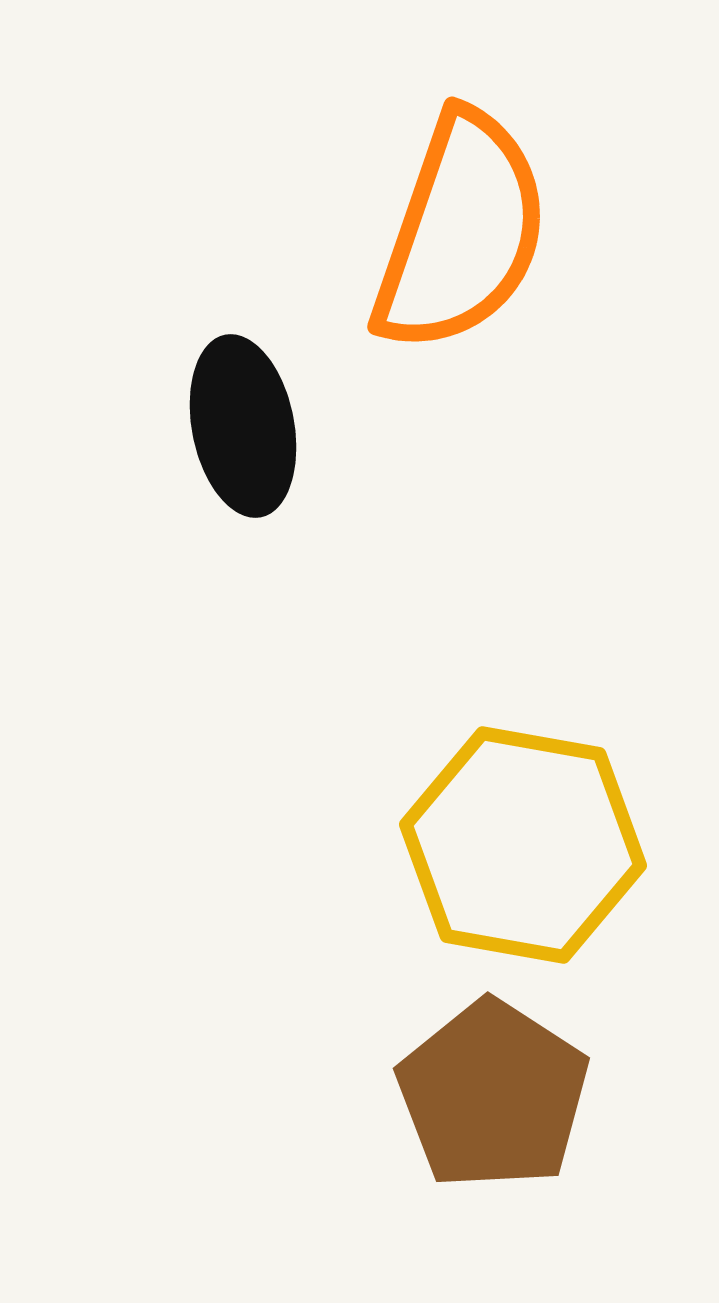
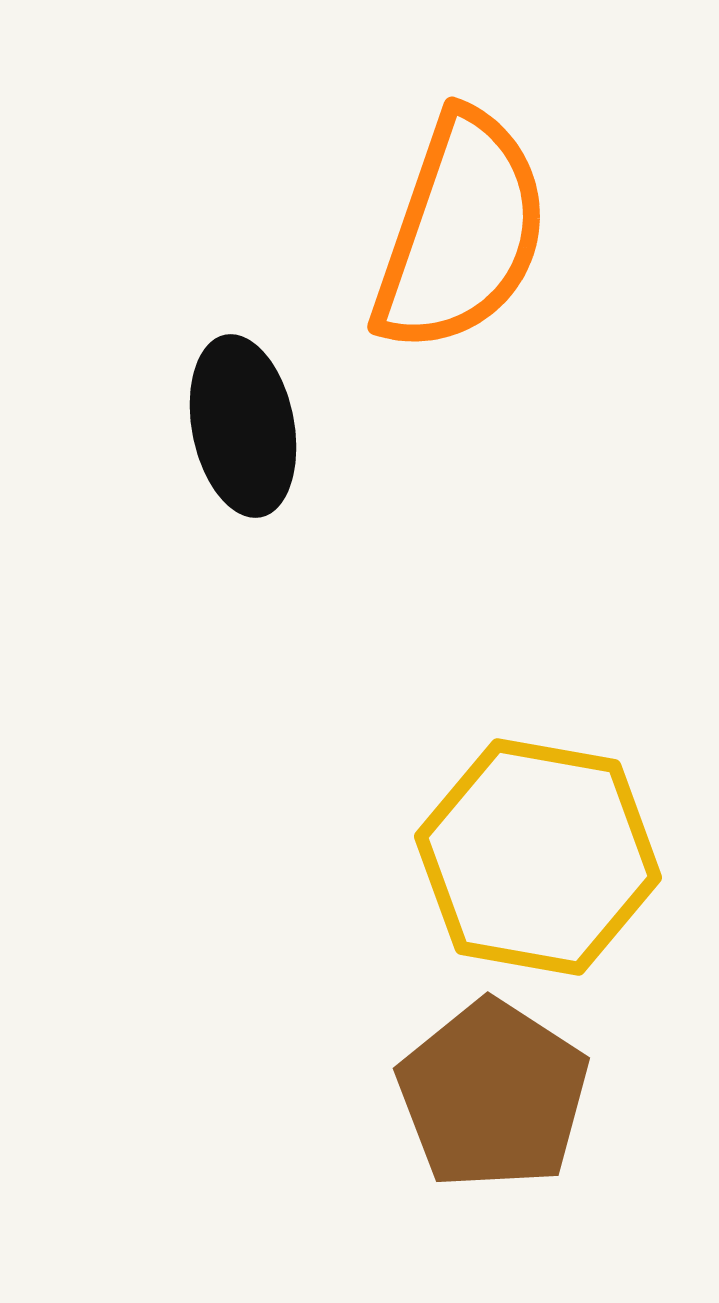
yellow hexagon: moved 15 px right, 12 px down
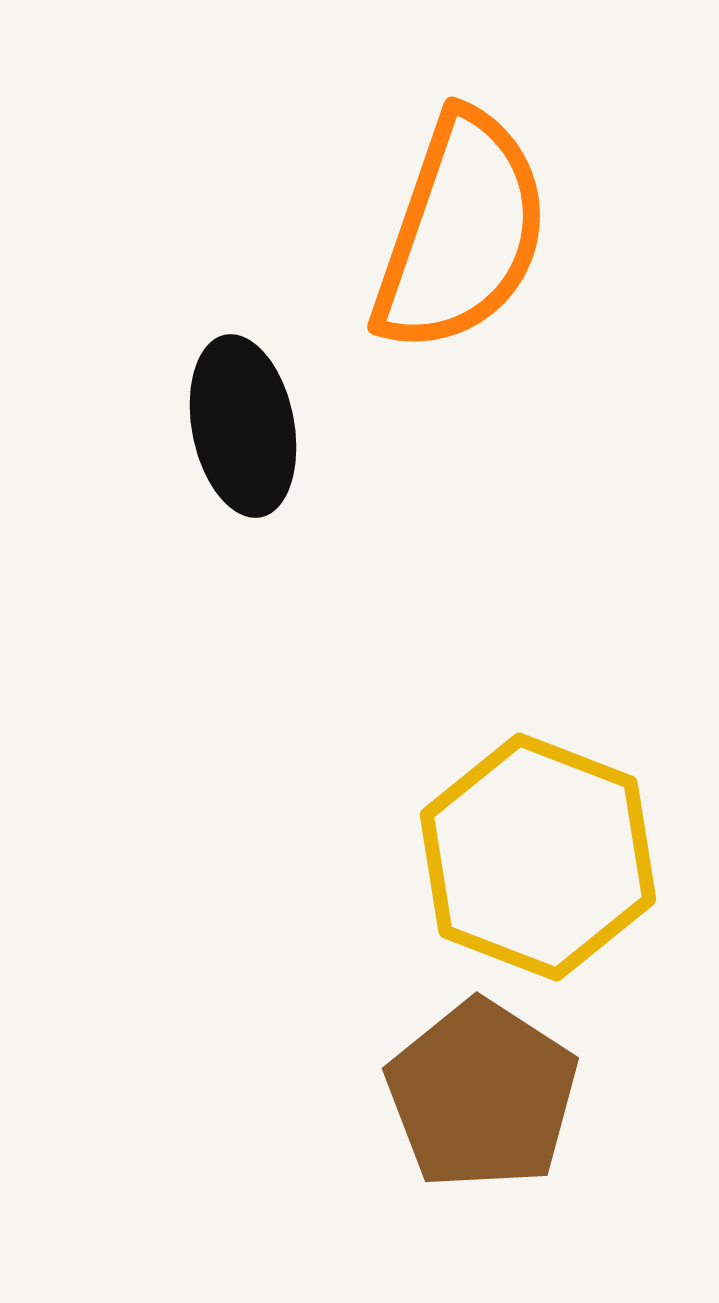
yellow hexagon: rotated 11 degrees clockwise
brown pentagon: moved 11 px left
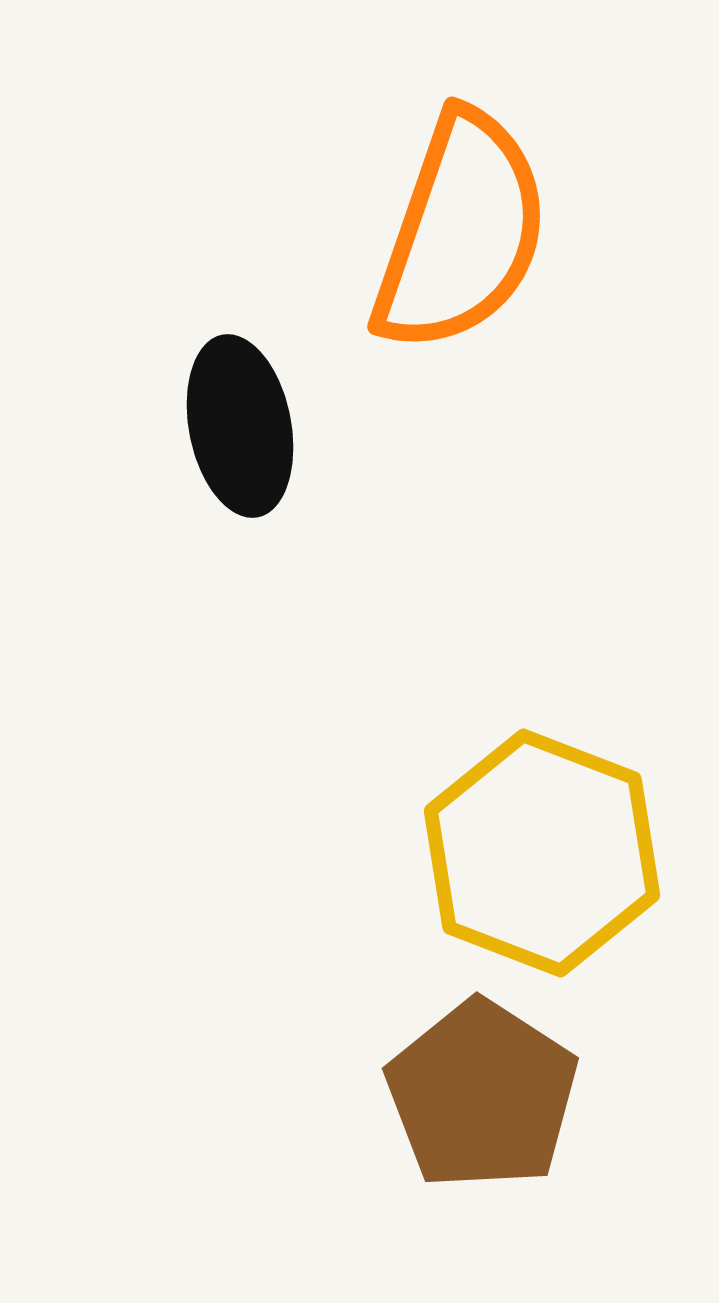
black ellipse: moved 3 px left
yellow hexagon: moved 4 px right, 4 px up
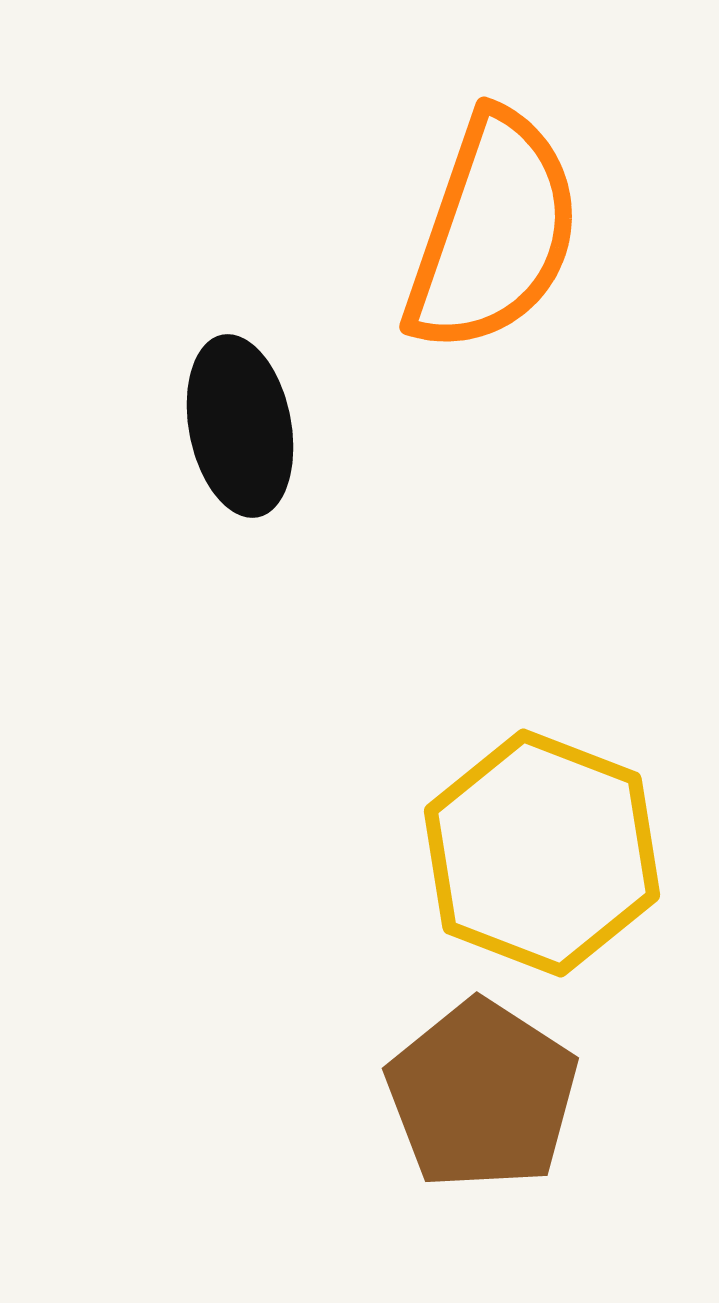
orange semicircle: moved 32 px right
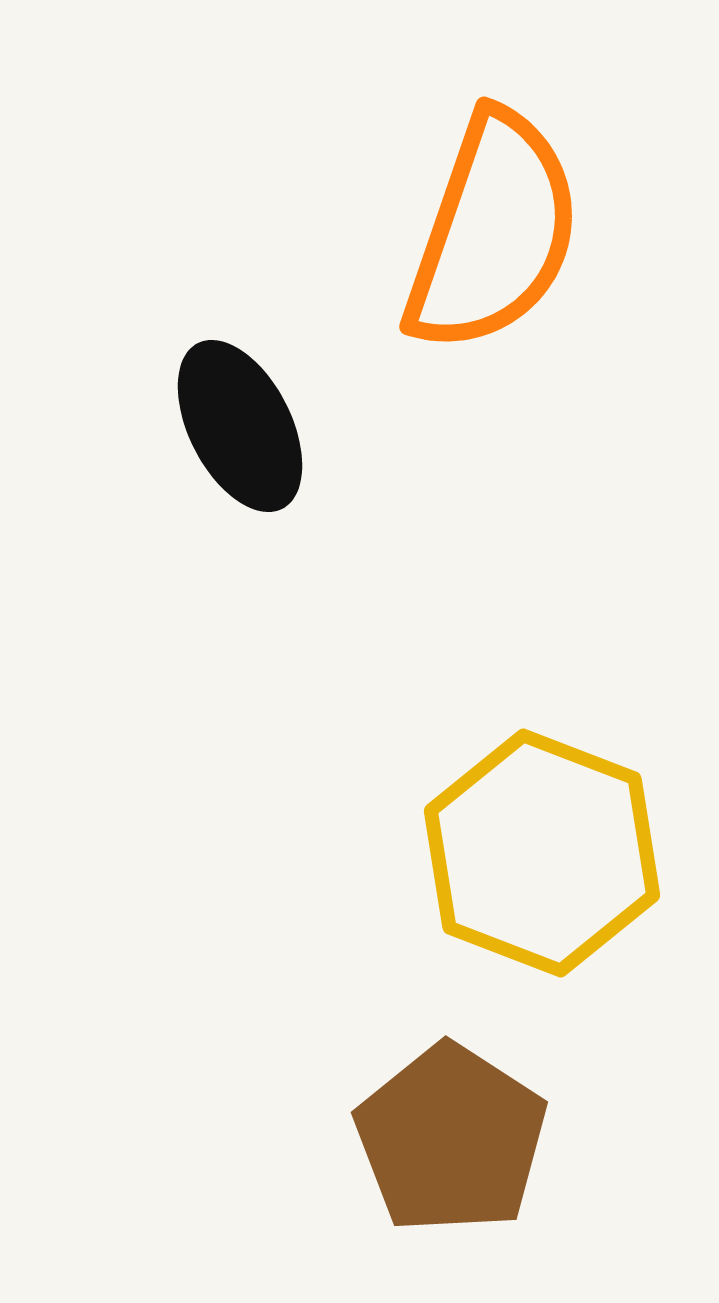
black ellipse: rotated 16 degrees counterclockwise
brown pentagon: moved 31 px left, 44 px down
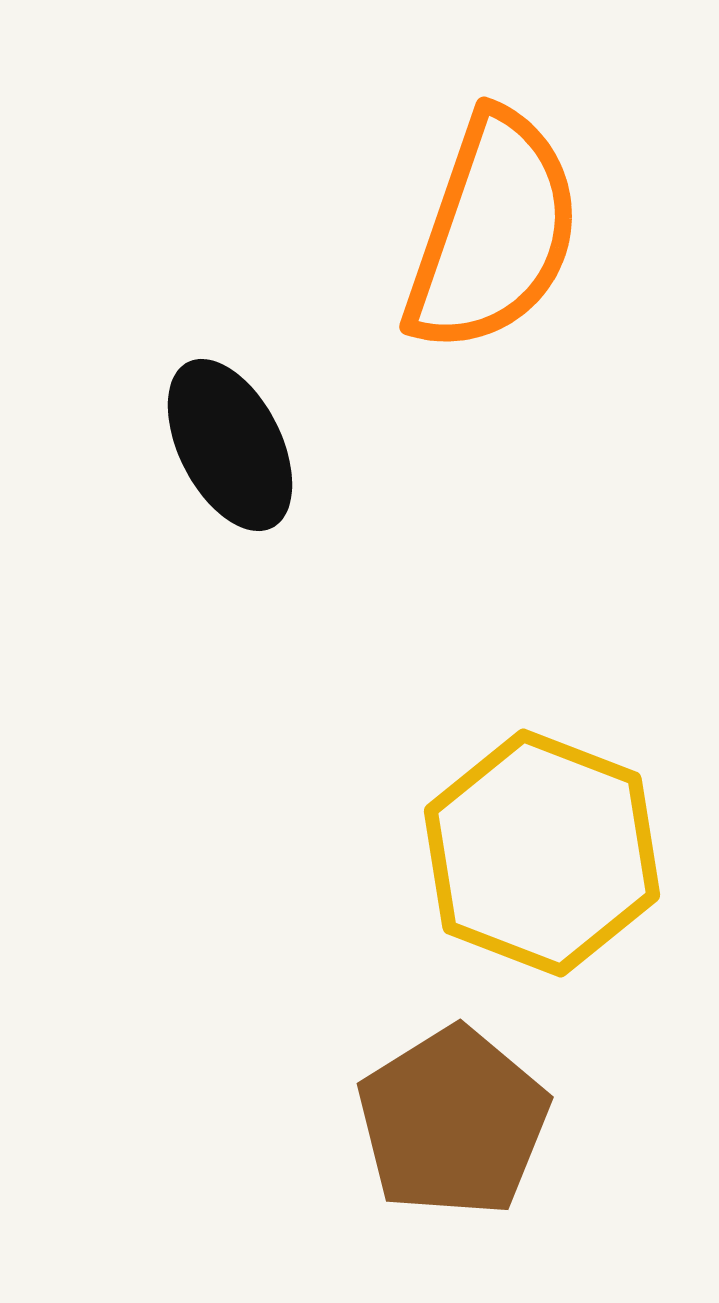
black ellipse: moved 10 px left, 19 px down
brown pentagon: moved 2 px right, 17 px up; rotated 7 degrees clockwise
